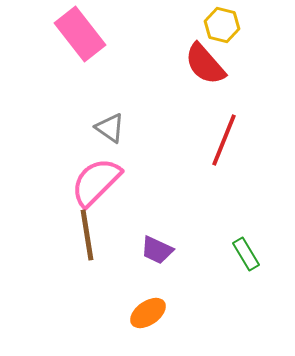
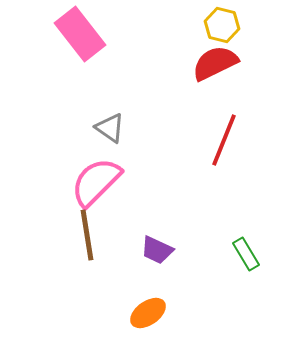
red semicircle: moved 10 px right, 1 px up; rotated 105 degrees clockwise
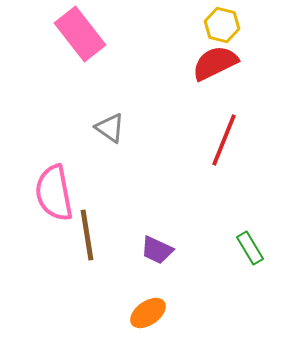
pink semicircle: moved 42 px left, 11 px down; rotated 56 degrees counterclockwise
green rectangle: moved 4 px right, 6 px up
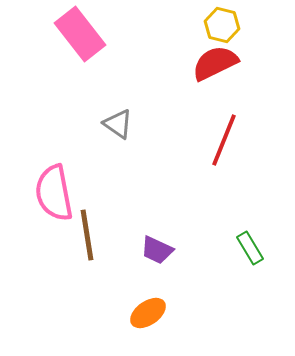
gray triangle: moved 8 px right, 4 px up
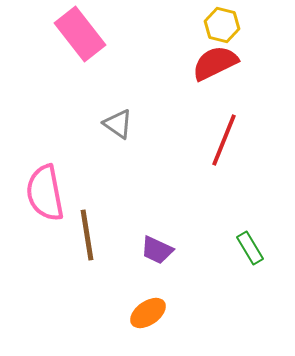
pink semicircle: moved 9 px left
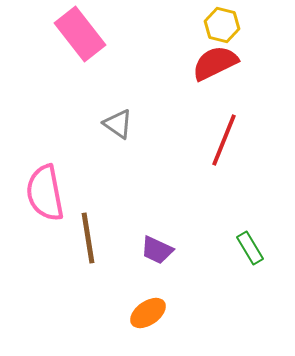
brown line: moved 1 px right, 3 px down
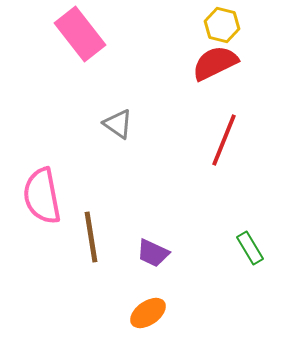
pink semicircle: moved 3 px left, 3 px down
brown line: moved 3 px right, 1 px up
purple trapezoid: moved 4 px left, 3 px down
